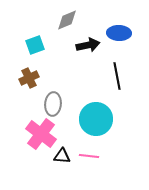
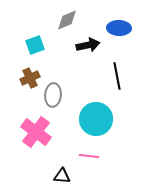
blue ellipse: moved 5 px up
brown cross: moved 1 px right
gray ellipse: moved 9 px up
pink cross: moved 5 px left, 2 px up
black triangle: moved 20 px down
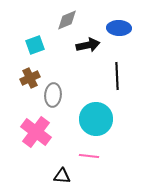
black line: rotated 8 degrees clockwise
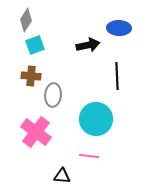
gray diamond: moved 41 px left; rotated 35 degrees counterclockwise
brown cross: moved 1 px right, 2 px up; rotated 30 degrees clockwise
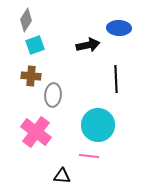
black line: moved 1 px left, 3 px down
cyan circle: moved 2 px right, 6 px down
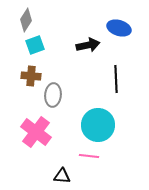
blue ellipse: rotated 15 degrees clockwise
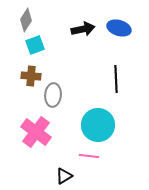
black arrow: moved 5 px left, 16 px up
black triangle: moved 2 px right; rotated 36 degrees counterclockwise
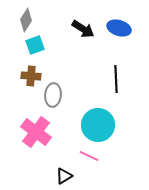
black arrow: rotated 45 degrees clockwise
pink line: rotated 18 degrees clockwise
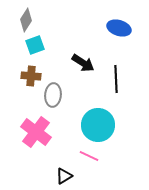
black arrow: moved 34 px down
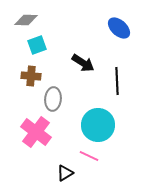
gray diamond: rotated 60 degrees clockwise
blue ellipse: rotated 25 degrees clockwise
cyan square: moved 2 px right
black line: moved 1 px right, 2 px down
gray ellipse: moved 4 px down
black triangle: moved 1 px right, 3 px up
